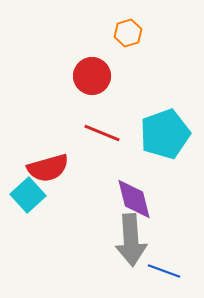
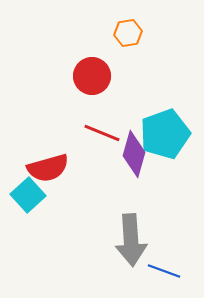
orange hexagon: rotated 8 degrees clockwise
purple diamond: moved 45 px up; rotated 30 degrees clockwise
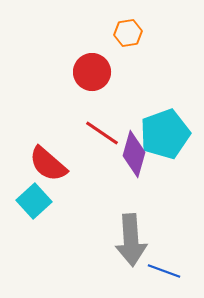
red circle: moved 4 px up
red line: rotated 12 degrees clockwise
red semicircle: moved 4 px up; rotated 57 degrees clockwise
cyan square: moved 6 px right, 6 px down
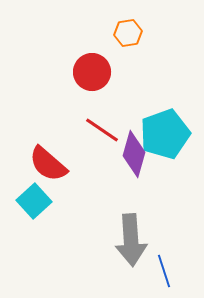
red line: moved 3 px up
blue line: rotated 52 degrees clockwise
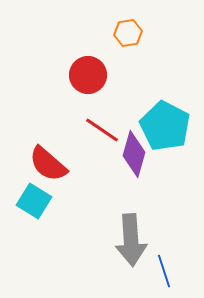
red circle: moved 4 px left, 3 px down
cyan pentagon: moved 8 px up; rotated 24 degrees counterclockwise
cyan square: rotated 16 degrees counterclockwise
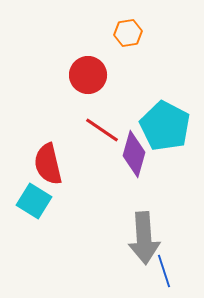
red semicircle: rotated 36 degrees clockwise
gray arrow: moved 13 px right, 2 px up
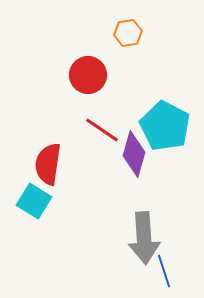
red semicircle: rotated 21 degrees clockwise
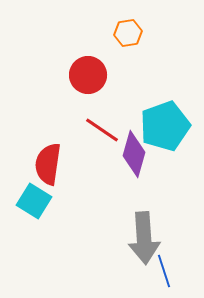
cyan pentagon: rotated 24 degrees clockwise
